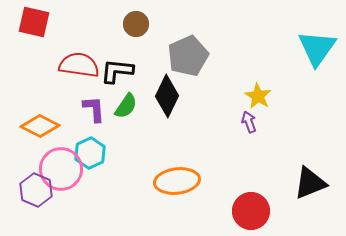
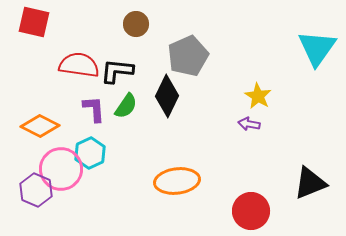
purple arrow: moved 2 px down; rotated 60 degrees counterclockwise
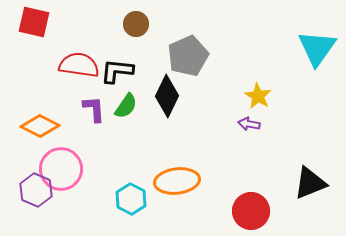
cyan hexagon: moved 41 px right, 46 px down; rotated 8 degrees counterclockwise
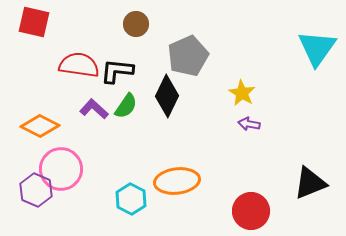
yellow star: moved 16 px left, 3 px up
purple L-shape: rotated 44 degrees counterclockwise
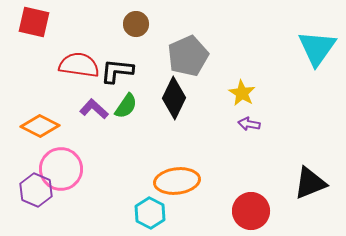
black diamond: moved 7 px right, 2 px down
cyan hexagon: moved 19 px right, 14 px down
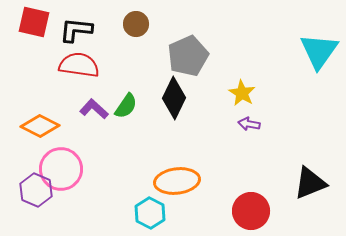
cyan triangle: moved 2 px right, 3 px down
black L-shape: moved 41 px left, 41 px up
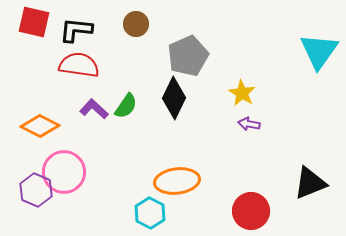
pink circle: moved 3 px right, 3 px down
